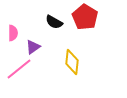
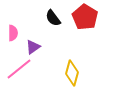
black semicircle: moved 1 px left, 4 px up; rotated 24 degrees clockwise
yellow diamond: moved 11 px down; rotated 10 degrees clockwise
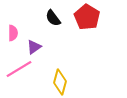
red pentagon: moved 2 px right
purple triangle: moved 1 px right
pink line: rotated 8 degrees clockwise
yellow diamond: moved 12 px left, 9 px down
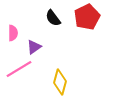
red pentagon: rotated 15 degrees clockwise
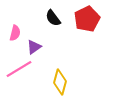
red pentagon: moved 2 px down
pink semicircle: moved 2 px right; rotated 14 degrees clockwise
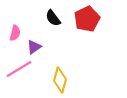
yellow diamond: moved 2 px up
